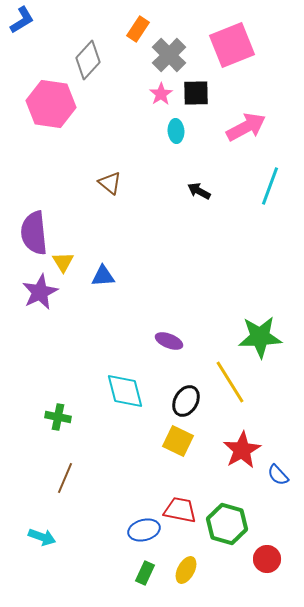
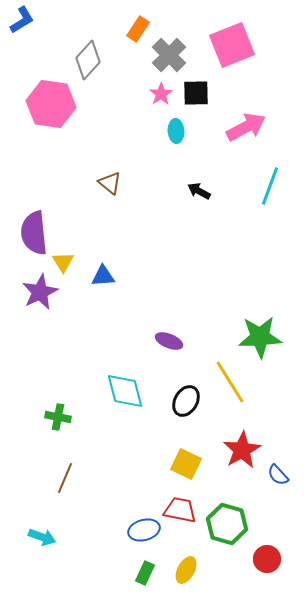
yellow square: moved 8 px right, 23 px down
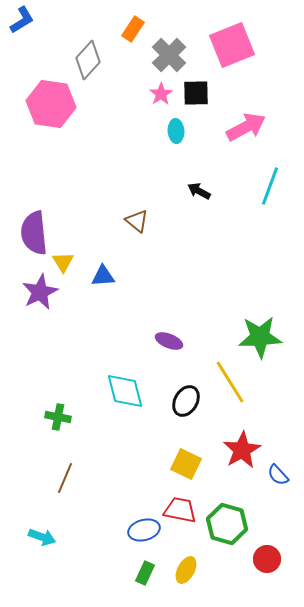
orange rectangle: moved 5 px left
brown triangle: moved 27 px right, 38 px down
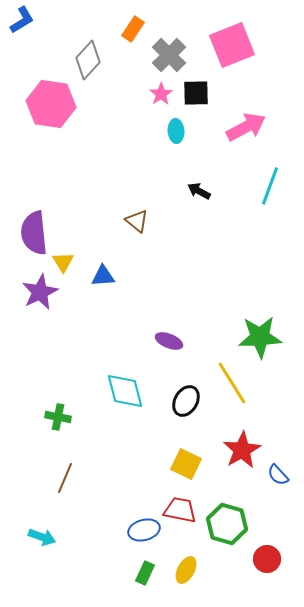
yellow line: moved 2 px right, 1 px down
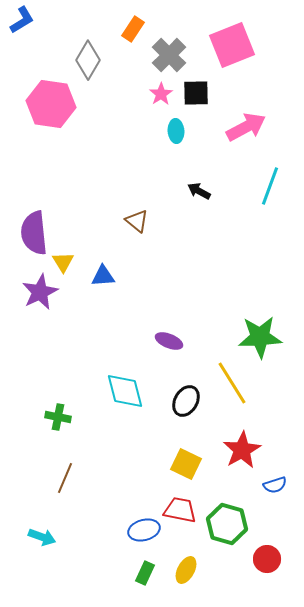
gray diamond: rotated 12 degrees counterclockwise
blue semicircle: moved 3 px left, 10 px down; rotated 65 degrees counterclockwise
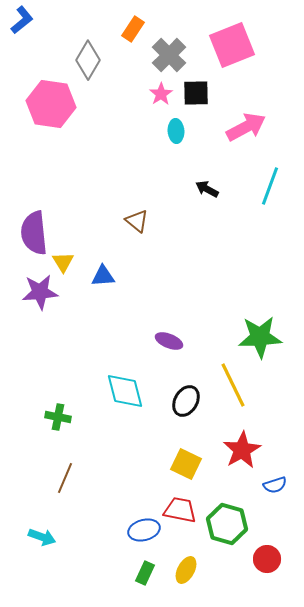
blue L-shape: rotated 8 degrees counterclockwise
black arrow: moved 8 px right, 2 px up
purple star: rotated 21 degrees clockwise
yellow line: moved 1 px right, 2 px down; rotated 6 degrees clockwise
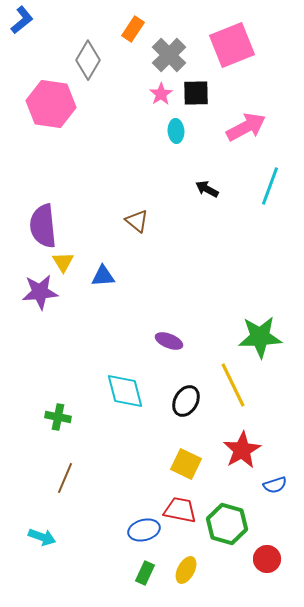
purple semicircle: moved 9 px right, 7 px up
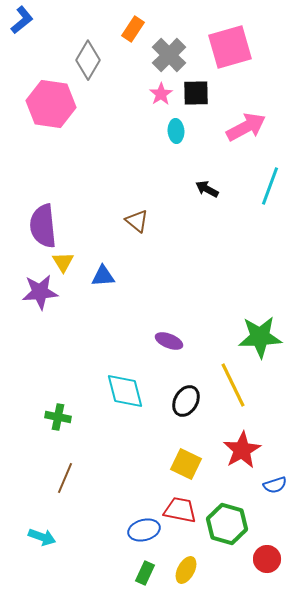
pink square: moved 2 px left, 2 px down; rotated 6 degrees clockwise
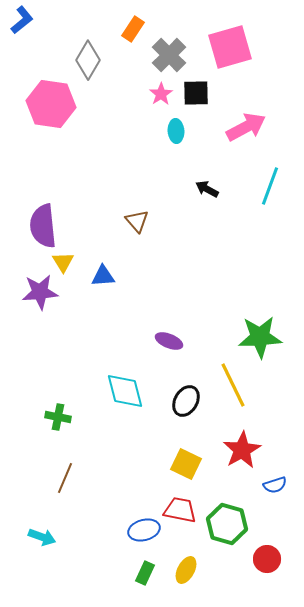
brown triangle: rotated 10 degrees clockwise
